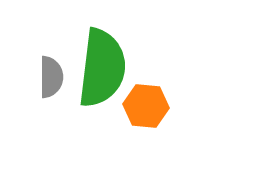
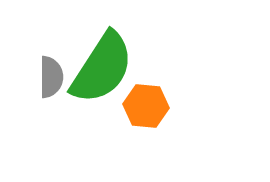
green semicircle: rotated 26 degrees clockwise
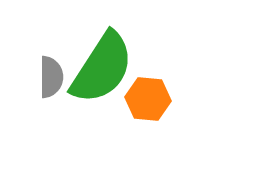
orange hexagon: moved 2 px right, 7 px up
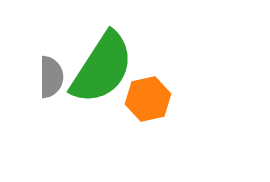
orange hexagon: rotated 18 degrees counterclockwise
